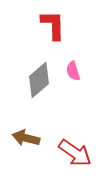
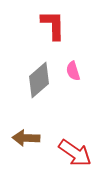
brown arrow: rotated 12 degrees counterclockwise
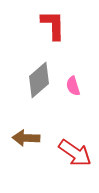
pink semicircle: moved 15 px down
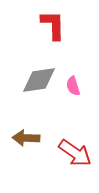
gray diamond: rotated 33 degrees clockwise
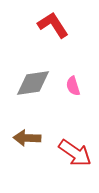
red L-shape: rotated 32 degrees counterclockwise
gray diamond: moved 6 px left, 3 px down
brown arrow: moved 1 px right
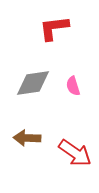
red L-shape: moved 1 px right, 3 px down; rotated 64 degrees counterclockwise
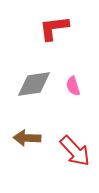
gray diamond: moved 1 px right, 1 px down
red arrow: moved 2 px up; rotated 12 degrees clockwise
